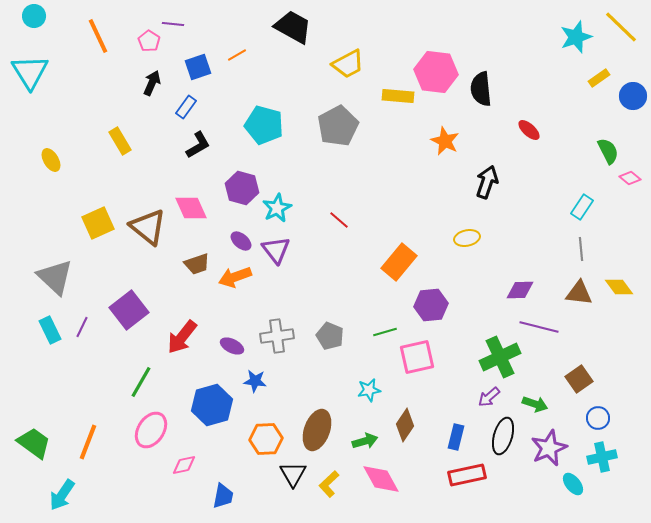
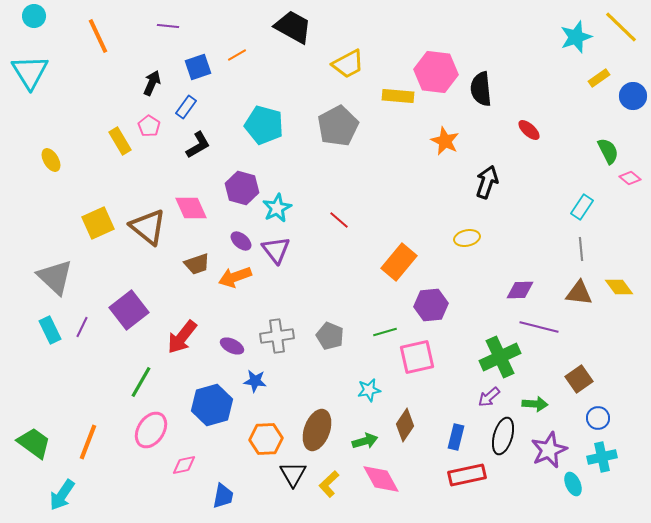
purple line at (173, 24): moved 5 px left, 2 px down
pink pentagon at (149, 41): moved 85 px down
green arrow at (535, 404): rotated 15 degrees counterclockwise
purple star at (549, 448): moved 2 px down
cyan ellipse at (573, 484): rotated 15 degrees clockwise
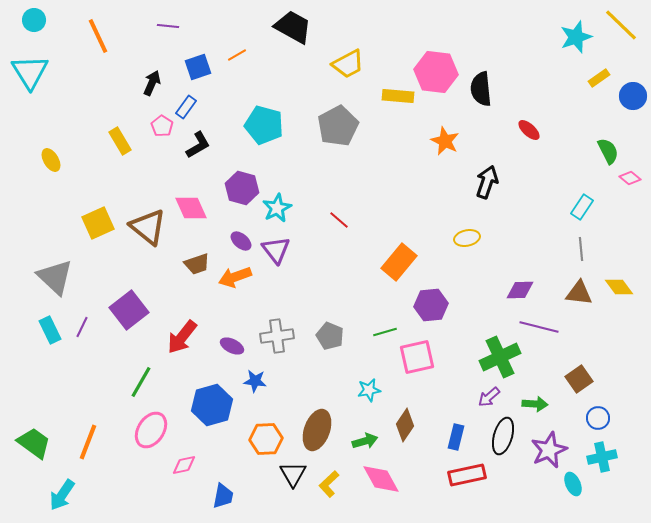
cyan circle at (34, 16): moved 4 px down
yellow line at (621, 27): moved 2 px up
pink pentagon at (149, 126): moved 13 px right
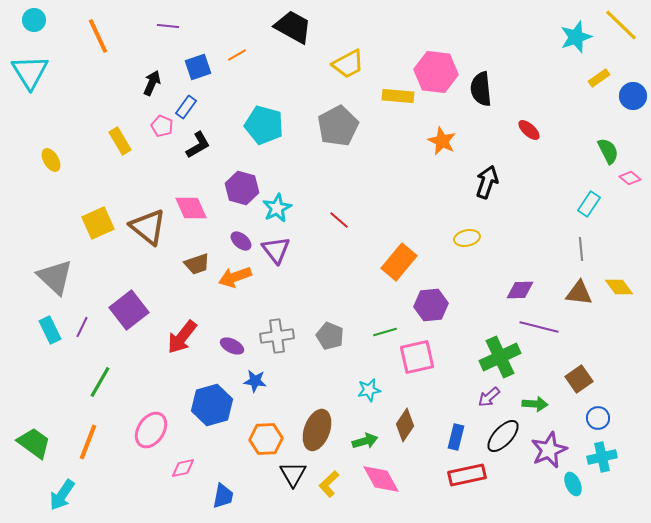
pink pentagon at (162, 126): rotated 10 degrees counterclockwise
orange star at (445, 141): moved 3 px left
cyan rectangle at (582, 207): moved 7 px right, 3 px up
green line at (141, 382): moved 41 px left
black ellipse at (503, 436): rotated 27 degrees clockwise
pink diamond at (184, 465): moved 1 px left, 3 px down
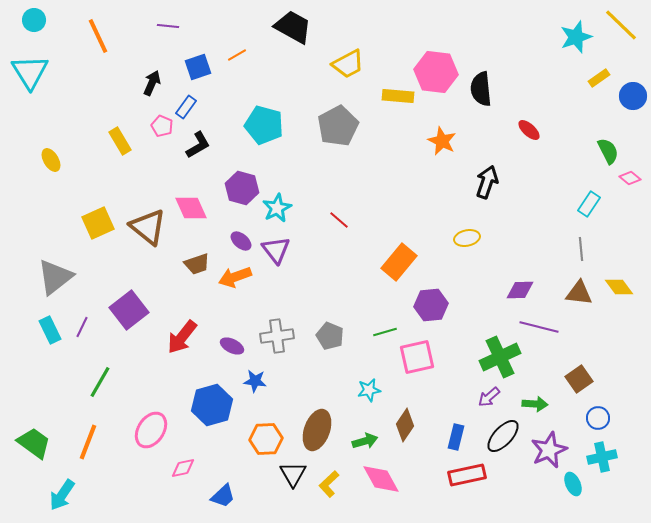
gray triangle at (55, 277): rotated 39 degrees clockwise
blue trapezoid at (223, 496): rotated 36 degrees clockwise
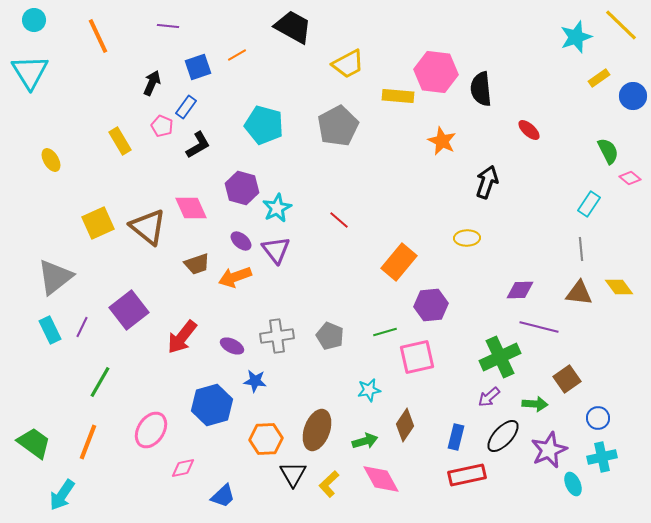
yellow ellipse at (467, 238): rotated 10 degrees clockwise
brown square at (579, 379): moved 12 px left
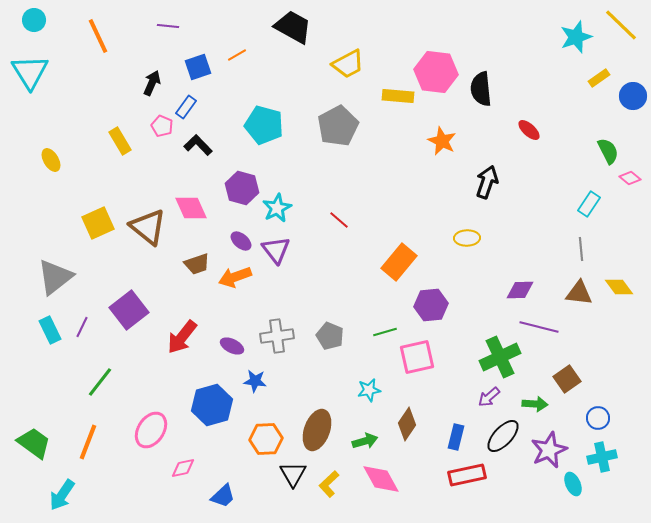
black L-shape at (198, 145): rotated 104 degrees counterclockwise
green line at (100, 382): rotated 8 degrees clockwise
brown diamond at (405, 425): moved 2 px right, 1 px up
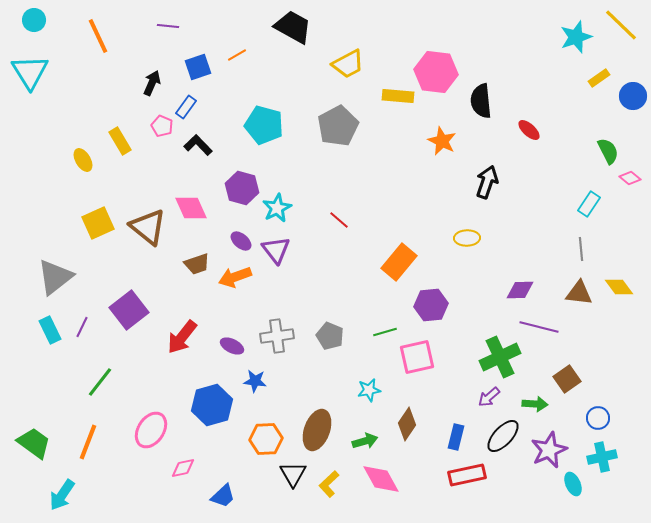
black semicircle at (481, 89): moved 12 px down
yellow ellipse at (51, 160): moved 32 px right
